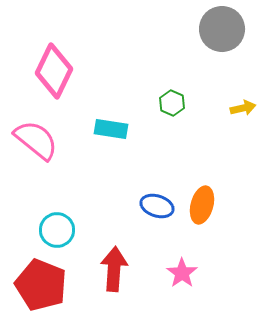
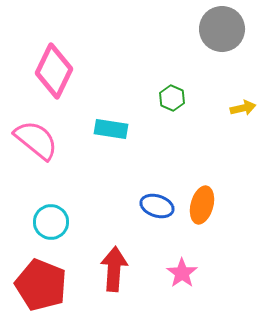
green hexagon: moved 5 px up
cyan circle: moved 6 px left, 8 px up
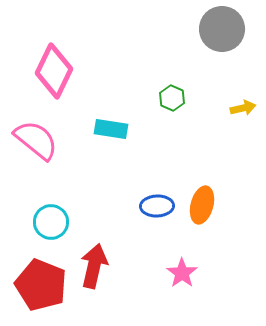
blue ellipse: rotated 20 degrees counterclockwise
red arrow: moved 20 px left, 3 px up; rotated 9 degrees clockwise
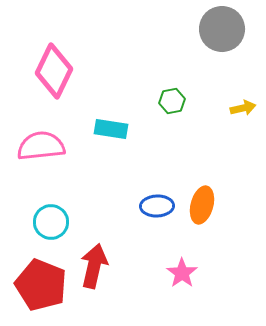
green hexagon: moved 3 px down; rotated 25 degrees clockwise
pink semicircle: moved 5 px right, 6 px down; rotated 45 degrees counterclockwise
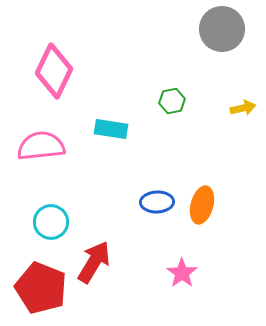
blue ellipse: moved 4 px up
red arrow: moved 4 px up; rotated 18 degrees clockwise
red pentagon: moved 3 px down
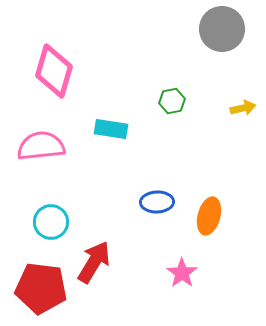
pink diamond: rotated 10 degrees counterclockwise
orange ellipse: moved 7 px right, 11 px down
red pentagon: rotated 15 degrees counterclockwise
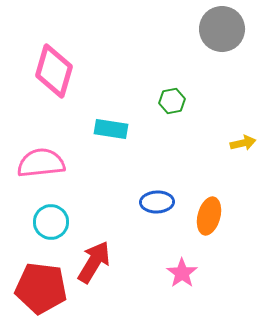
yellow arrow: moved 35 px down
pink semicircle: moved 17 px down
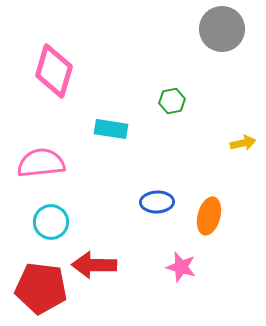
red arrow: moved 3 px down; rotated 120 degrees counterclockwise
pink star: moved 1 px left, 6 px up; rotated 20 degrees counterclockwise
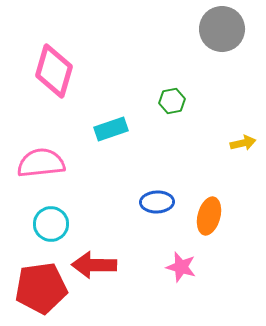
cyan rectangle: rotated 28 degrees counterclockwise
cyan circle: moved 2 px down
red pentagon: rotated 15 degrees counterclockwise
